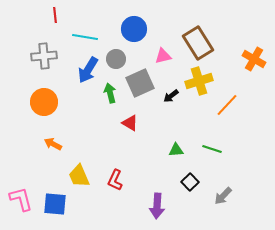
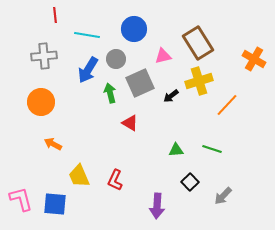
cyan line: moved 2 px right, 2 px up
orange circle: moved 3 px left
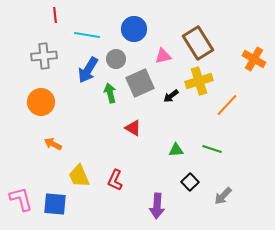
red triangle: moved 3 px right, 5 px down
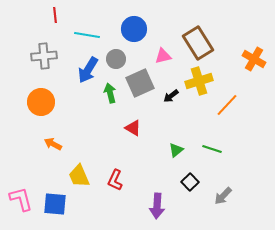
green triangle: rotated 35 degrees counterclockwise
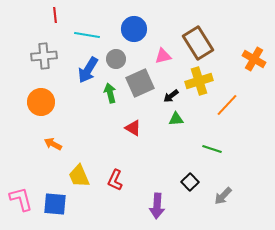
green triangle: moved 31 px up; rotated 35 degrees clockwise
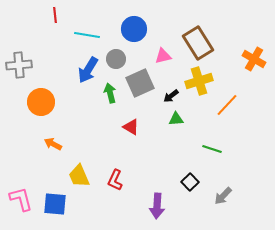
gray cross: moved 25 px left, 9 px down
red triangle: moved 2 px left, 1 px up
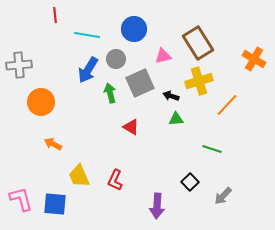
black arrow: rotated 56 degrees clockwise
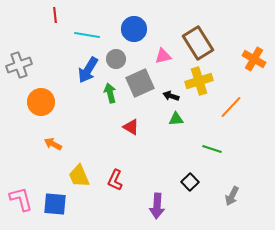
gray cross: rotated 15 degrees counterclockwise
orange line: moved 4 px right, 2 px down
gray arrow: moved 9 px right; rotated 18 degrees counterclockwise
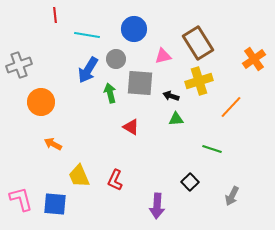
orange cross: rotated 25 degrees clockwise
gray square: rotated 28 degrees clockwise
